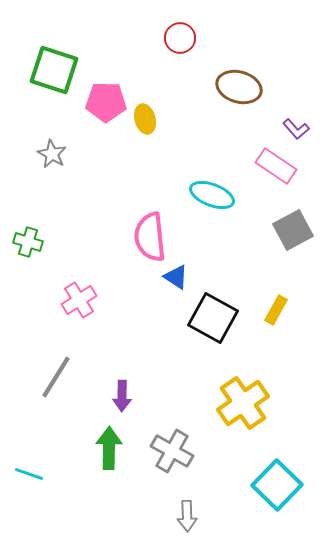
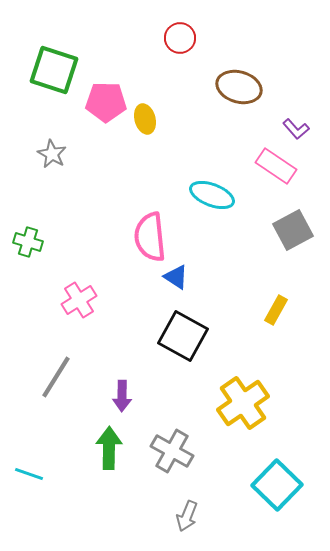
black square: moved 30 px left, 18 px down
gray arrow: rotated 24 degrees clockwise
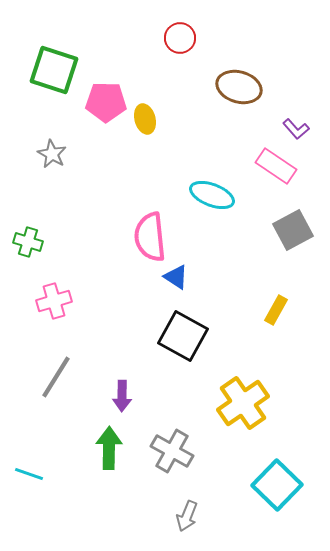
pink cross: moved 25 px left, 1 px down; rotated 16 degrees clockwise
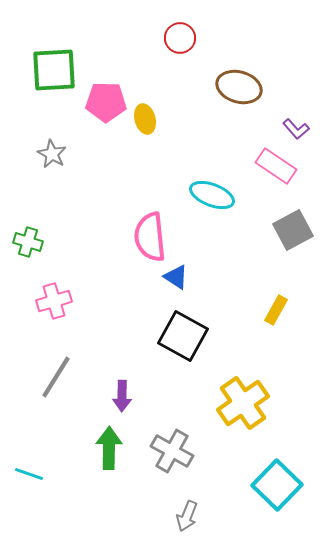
green square: rotated 21 degrees counterclockwise
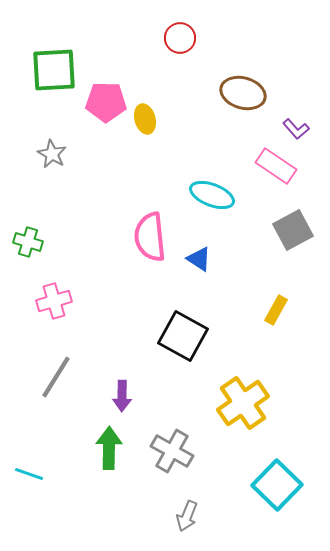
brown ellipse: moved 4 px right, 6 px down
blue triangle: moved 23 px right, 18 px up
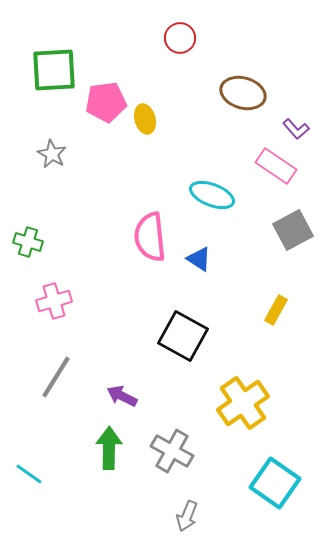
pink pentagon: rotated 9 degrees counterclockwise
purple arrow: rotated 116 degrees clockwise
cyan line: rotated 16 degrees clockwise
cyan square: moved 2 px left, 2 px up; rotated 9 degrees counterclockwise
